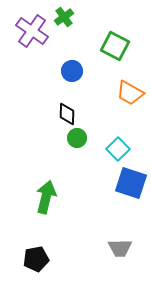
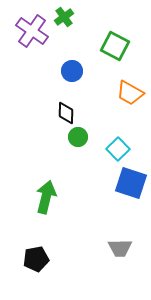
black diamond: moved 1 px left, 1 px up
green circle: moved 1 px right, 1 px up
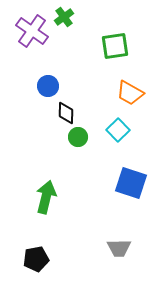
green square: rotated 36 degrees counterclockwise
blue circle: moved 24 px left, 15 px down
cyan square: moved 19 px up
gray trapezoid: moved 1 px left
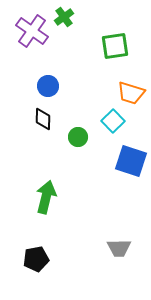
orange trapezoid: moved 1 px right; rotated 12 degrees counterclockwise
black diamond: moved 23 px left, 6 px down
cyan square: moved 5 px left, 9 px up
blue square: moved 22 px up
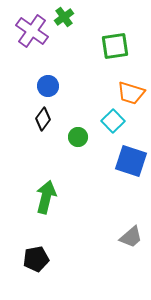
black diamond: rotated 35 degrees clockwise
gray trapezoid: moved 12 px right, 11 px up; rotated 40 degrees counterclockwise
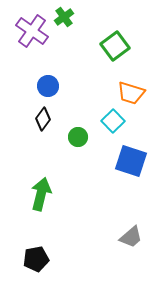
green square: rotated 28 degrees counterclockwise
green arrow: moved 5 px left, 3 px up
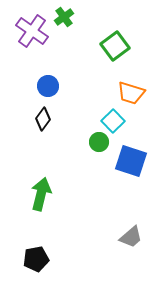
green circle: moved 21 px right, 5 px down
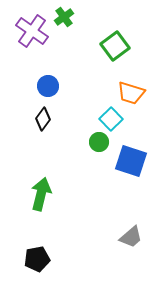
cyan square: moved 2 px left, 2 px up
black pentagon: moved 1 px right
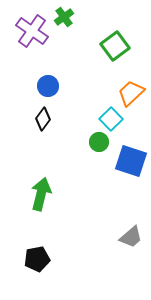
orange trapezoid: rotated 120 degrees clockwise
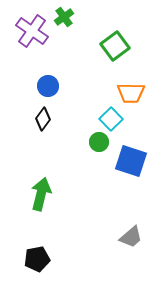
orange trapezoid: rotated 136 degrees counterclockwise
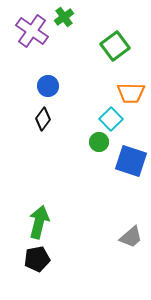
green arrow: moved 2 px left, 28 px down
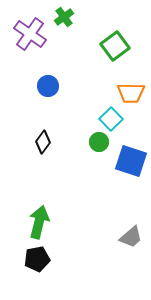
purple cross: moved 2 px left, 3 px down
black diamond: moved 23 px down
